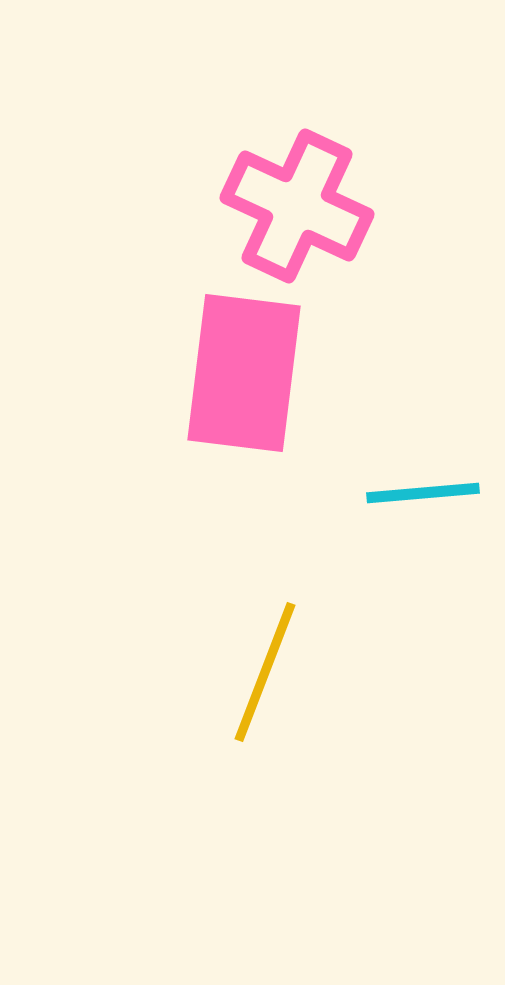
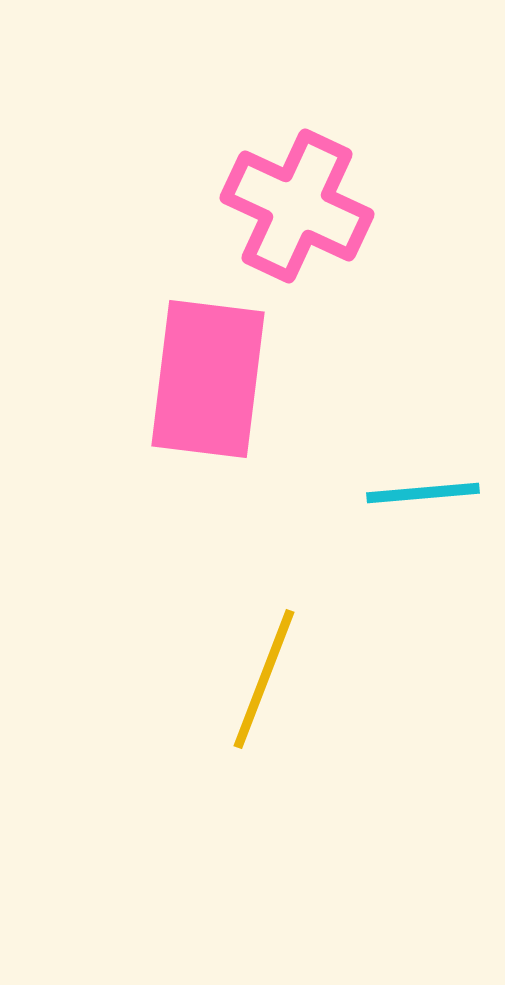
pink rectangle: moved 36 px left, 6 px down
yellow line: moved 1 px left, 7 px down
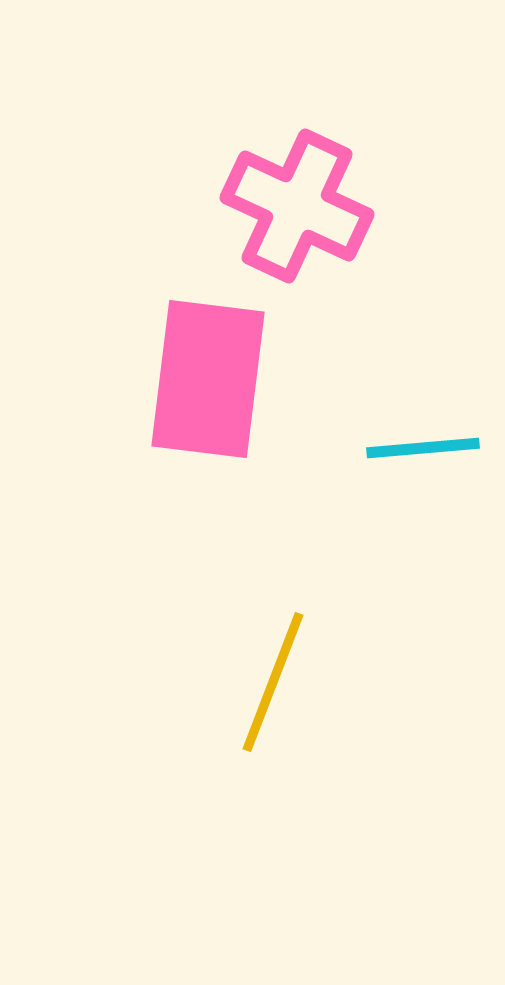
cyan line: moved 45 px up
yellow line: moved 9 px right, 3 px down
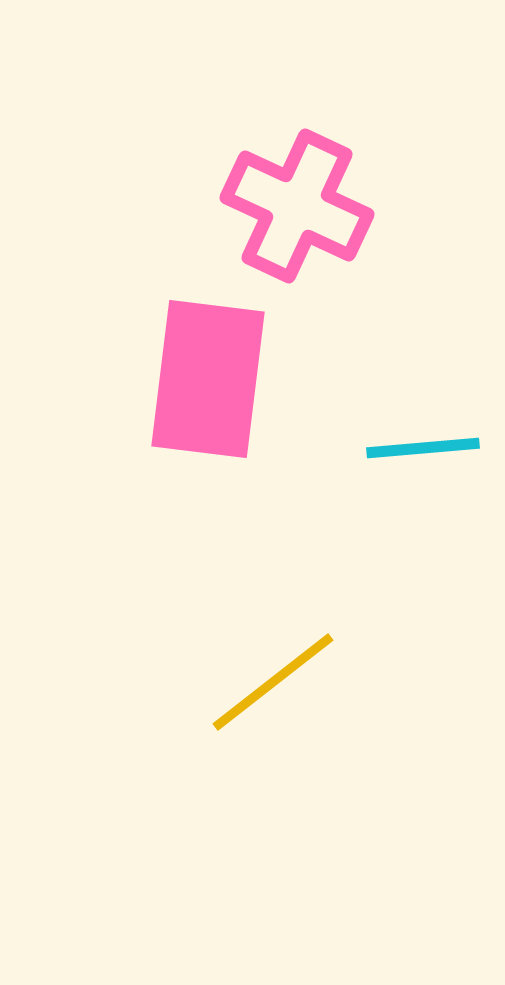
yellow line: rotated 31 degrees clockwise
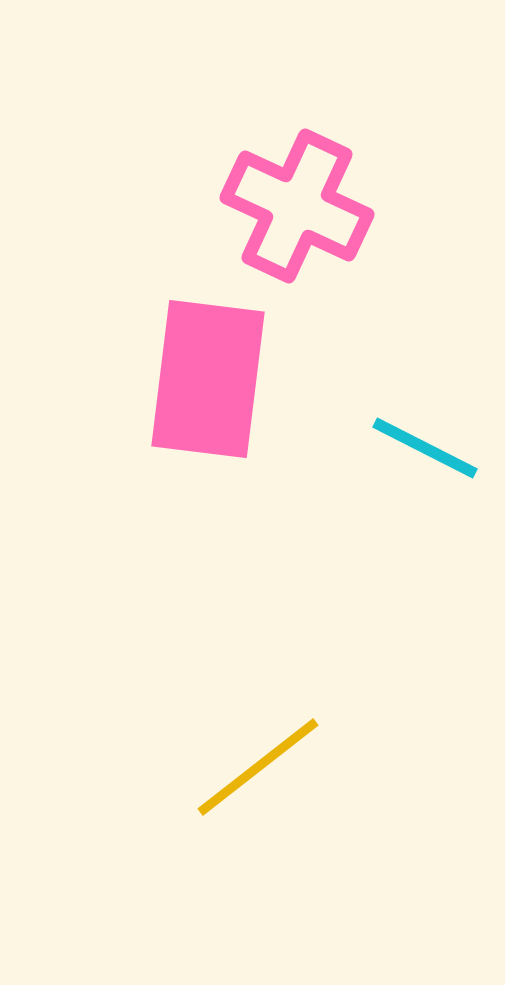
cyan line: moved 2 px right; rotated 32 degrees clockwise
yellow line: moved 15 px left, 85 px down
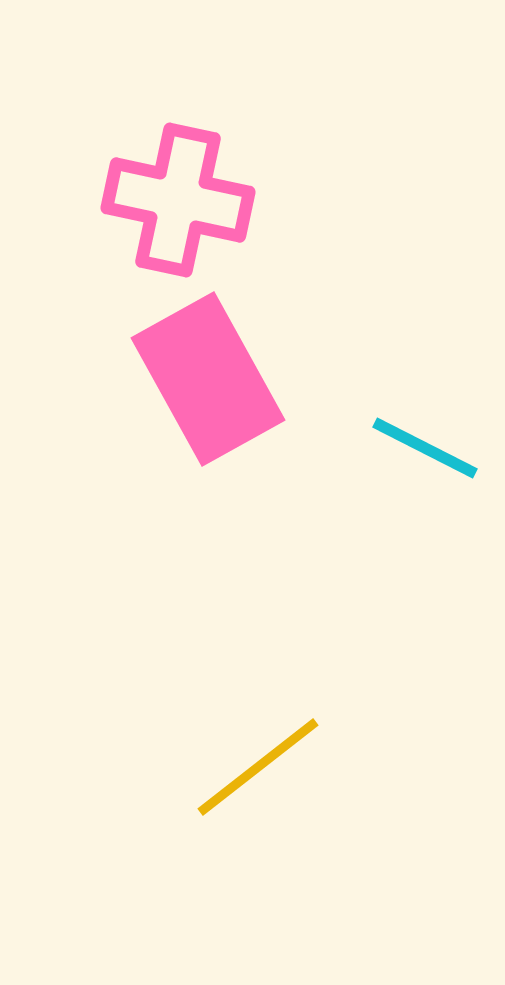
pink cross: moved 119 px left, 6 px up; rotated 13 degrees counterclockwise
pink rectangle: rotated 36 degrees counterclockwise
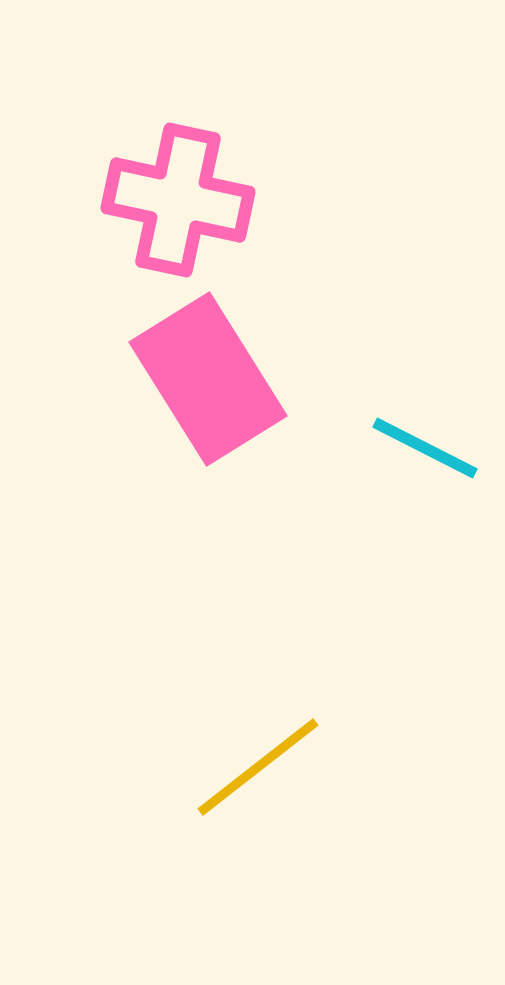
pink rectangle: rotated 3 degrees counterclockwise
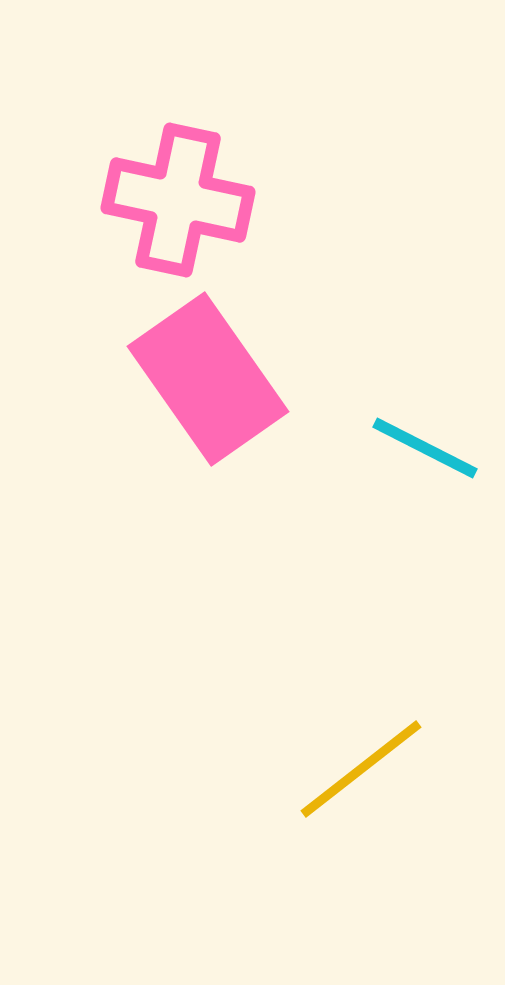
pink rectangle: rotated 3 degrees counterclockwise
yellow line: moved 103 px right, 2 px down
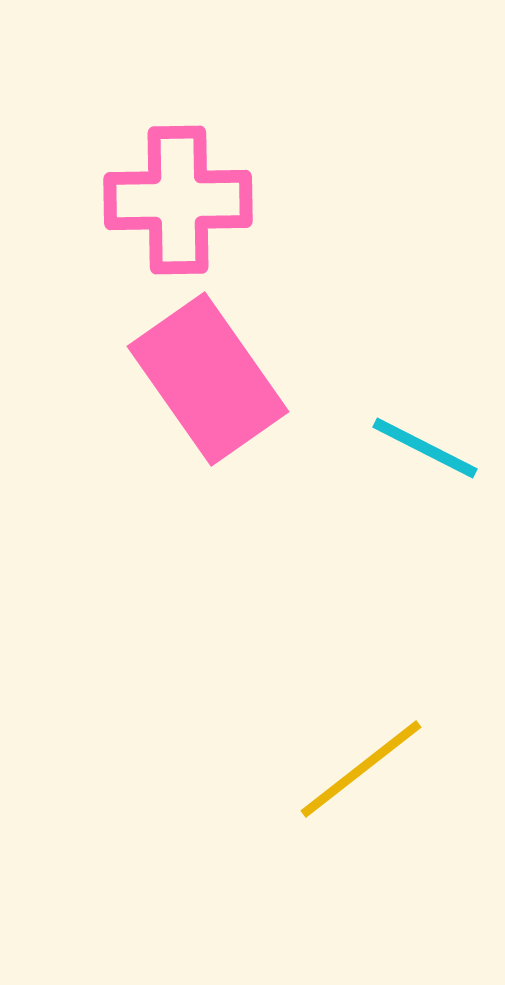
pink cross: rotated 13 degrees counterclockwise
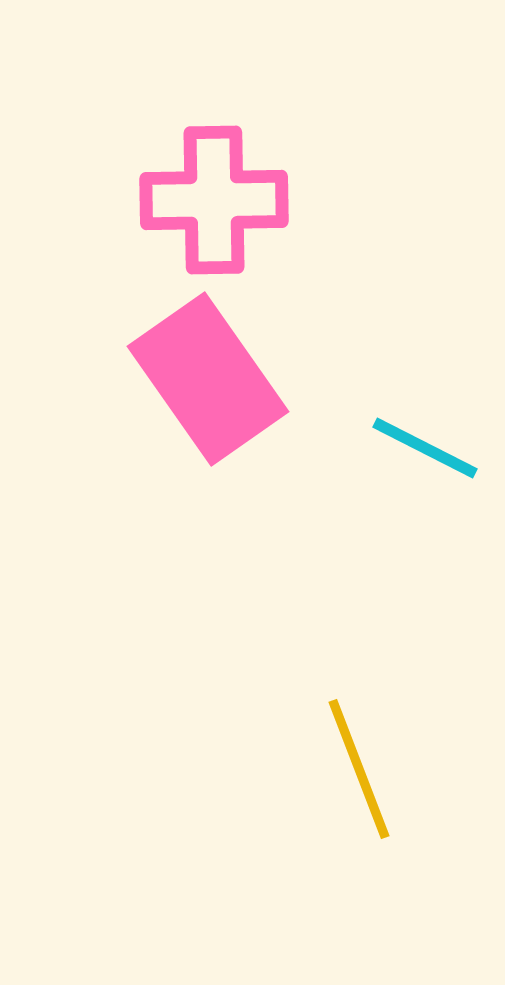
pink cross: moved 36 px right
yellow line: moved 2 px left; rotated 73 degrees counterclockwise
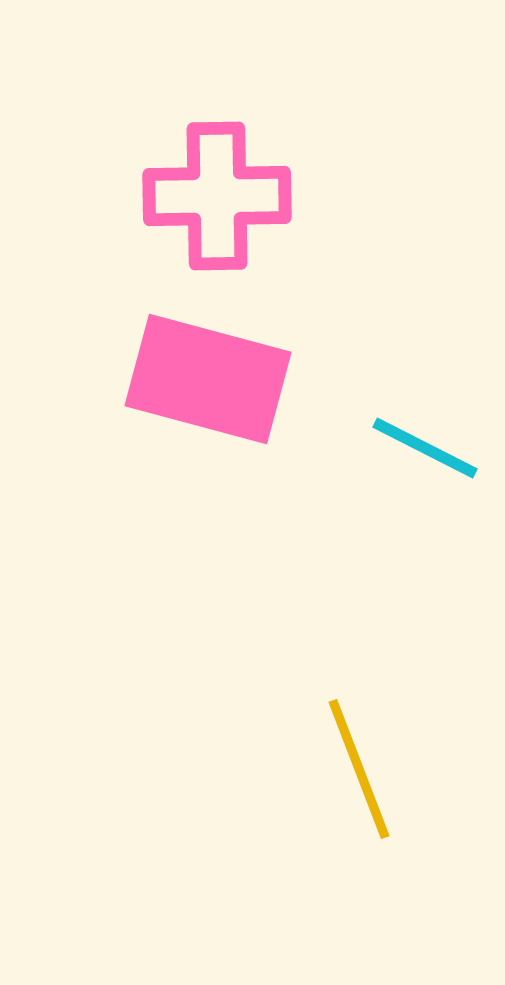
pink cross: moved 3 px right, 4 px up
pink rectangle: rotated 40 degrees counterclockwise
